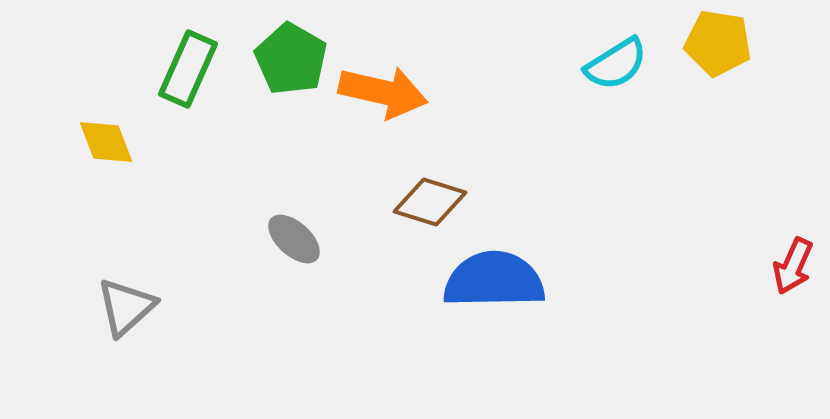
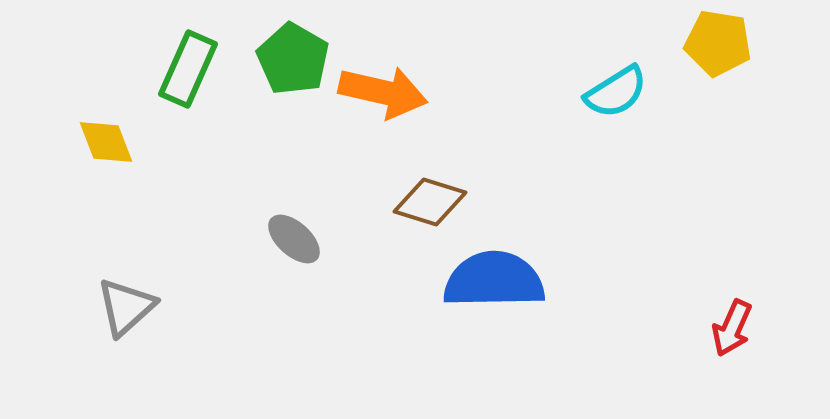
green pentagon: moved 2 px right
cyan semicircle: moved 28 px down
red arrow: moved 61 px left, 62 px down
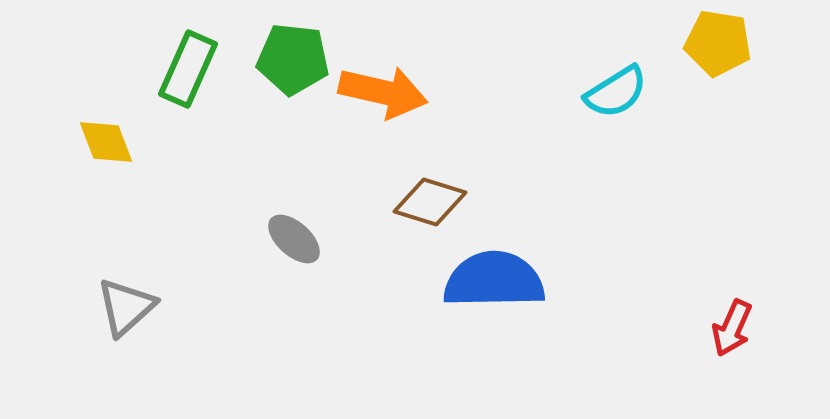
green pentagon: rotated 24 degrees counterclockwise
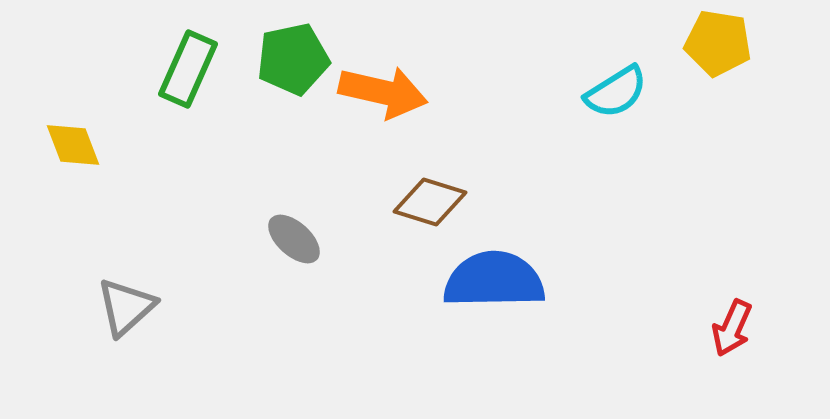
green pentagon: rotated 18 degrees counterclockwise
yellow diamond: moved 33 px left, 3 px down
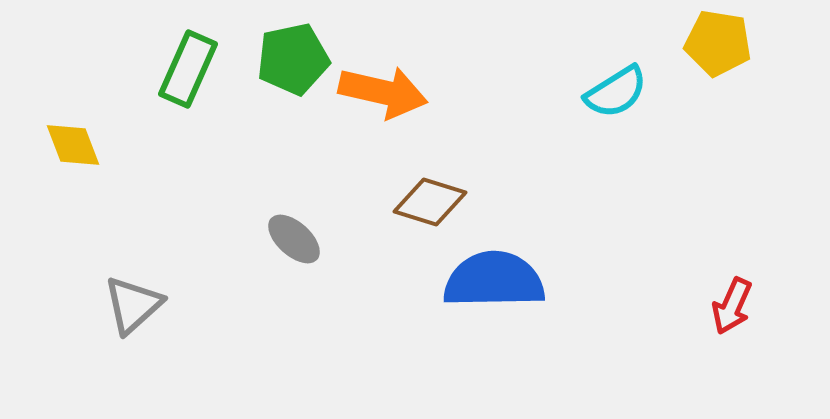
gray triangle: moved 7 px right, 2 px up
red arrow: moved 22 px up
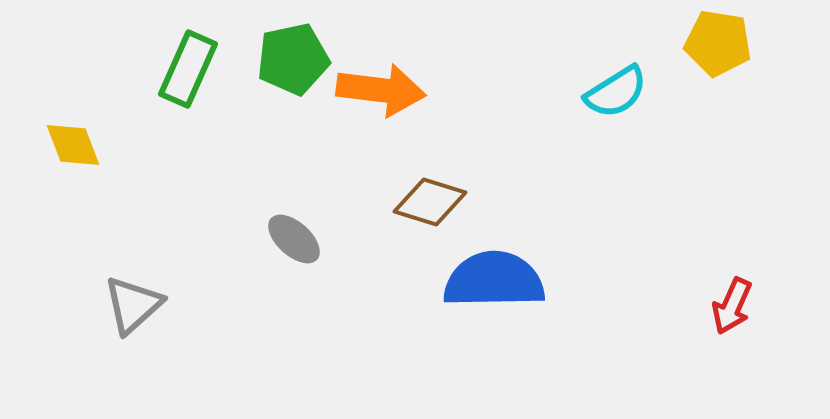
orange arrow: moved 2 px left, 2 px up; rotated 6 degrees counterclockwise
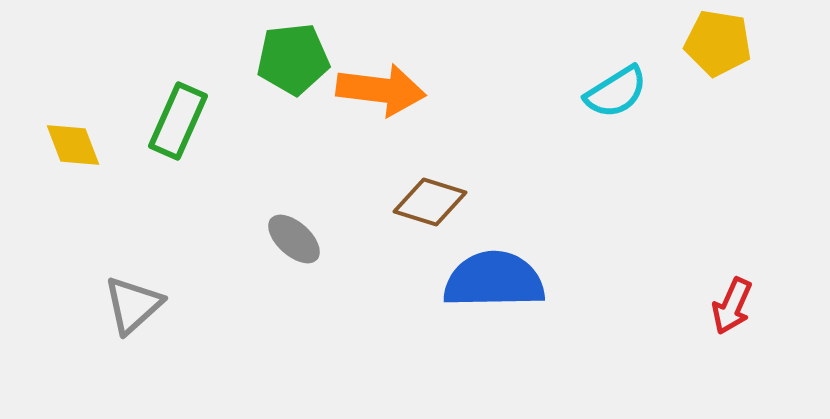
green pentagon: rotated 6 degrees clockwise
green rectangle: moved 10 px left, 52 px down
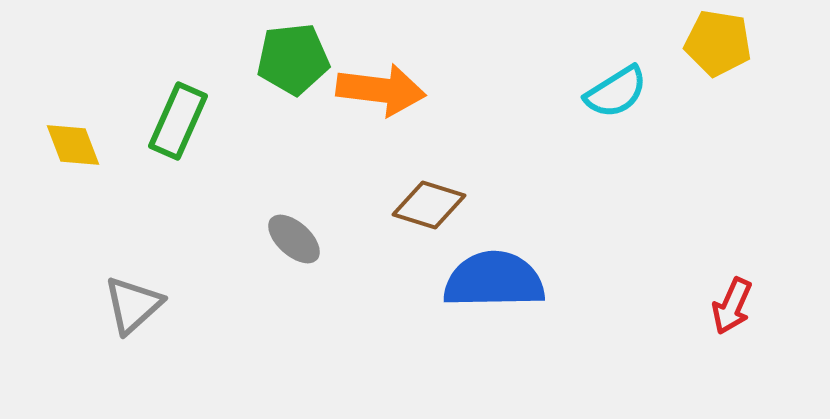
brown diamond: moved 1 px left, 3 px down
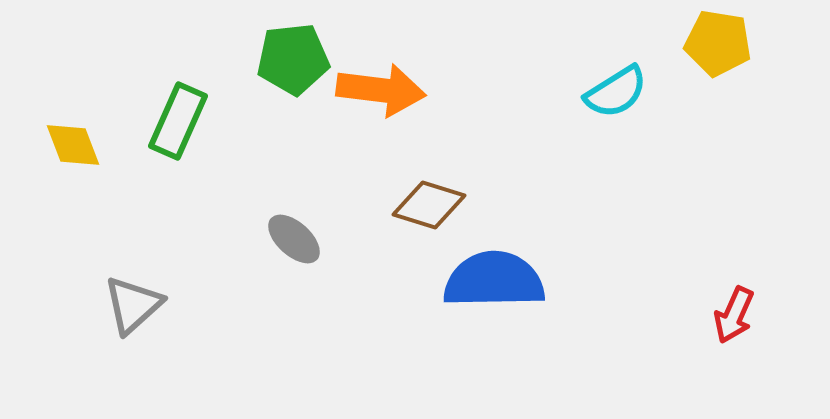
red arrow: moved 2 px right, 9 px down
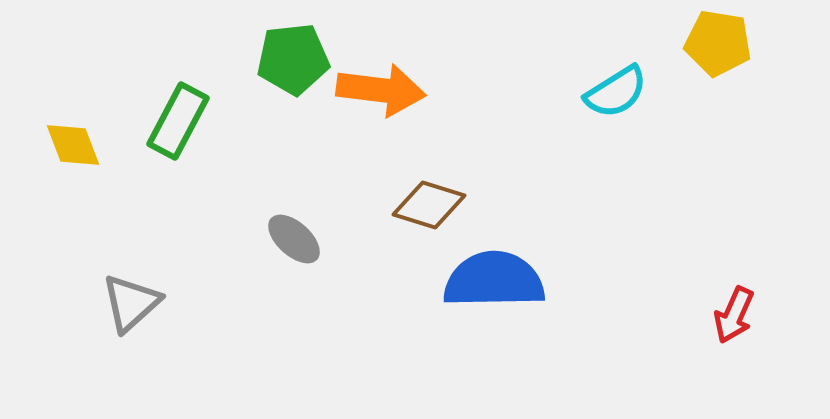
green rectangle: rotated 4 degrees clockwise
gray triangle: moved 2 px left, 2 px up
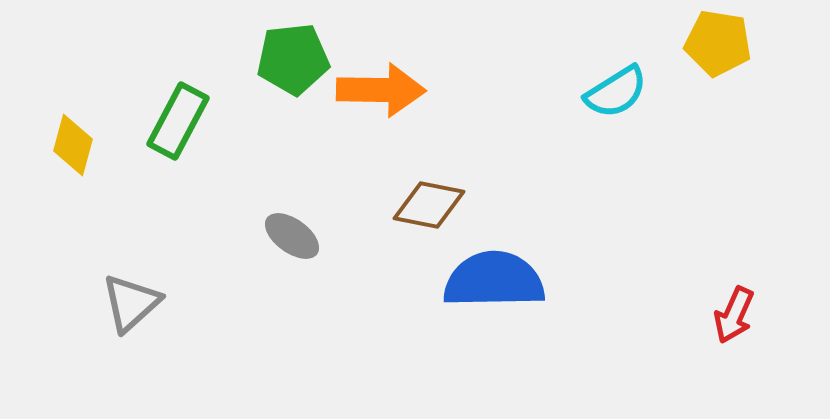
orange arrow: rotated 6 degrees counterclockwise
yellow diamond: rotated 36 degrees clockwise
brown diamond: rotated 6 degrees counterclockwise
gray ellipse: moved 2 px left, 3 px up; rotated 6 degrees counterclockwise
